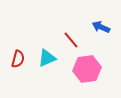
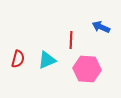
red line: rotated 42 degrees clockwise
cyan triangle: moved 2 px down
pink hexagon: rotated 12 degrees clockwise
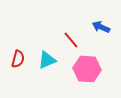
red line: rotated 42 degrees counterclockwise
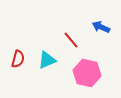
pink hexagon: moved 4 px down; rotated 8 degrees clockwise
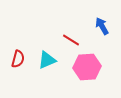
blue arrow: moved 1 px right, 1 px up; rotated 36 degrees clockwise
red line: rotated 18 degrees counterclockwise
pink hexagon: moved 6 px up; rotated 16 degrees counterclockwise
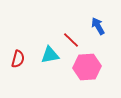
blue arrow: moved 4 px left
red line: rotated 12 degrees clockwise
cyan triangle: moved 3 px right, 5 px up; rotated 12 degrees clockwise
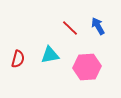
red line: moved 1 px left, 12 px up
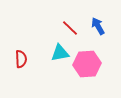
cyan triangle: moved 10 px right, 2 px up
red semicircle: moved 3 px right; rotated 18 degrees counterclockwise
pink hexagon: moved 3 px up
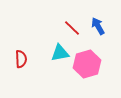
red line: moved 2 px right
pink hexagon: rotated 12 degrees counterclockwise
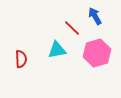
blue arrow: moved 3 px left, 10 px up
cyan triangle: moved 3 px left, 3 px up
pink hexagon: moved 10 px right, 11 px up
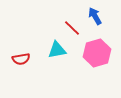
red semicircle: rotated 84 degrees clockwise
